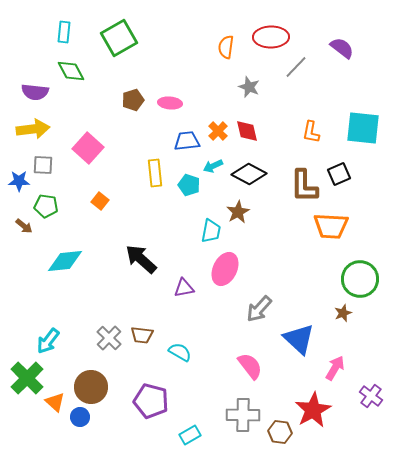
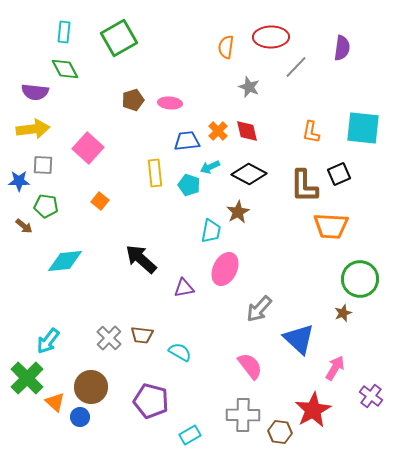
purple semicircle at (342, 48): rotated 60 degrees clockwise
green diamond at (71, 71): moved 6 px left, 2 px up
cyan arrow at (213, 166): moved 3 px left, 1 px down
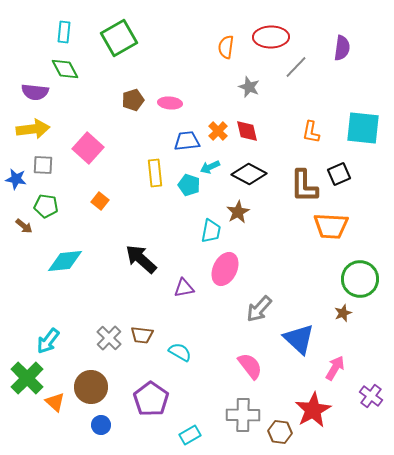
blue star at (19, 181): moved 3 px left, 2 px up; rotated 10 degrees clockwise
purple pentagon at (151, 401): moved 2 px up; rotated 20 degrees clockwise
blue circle at (80, 417): moved 21 px right, 8 px down
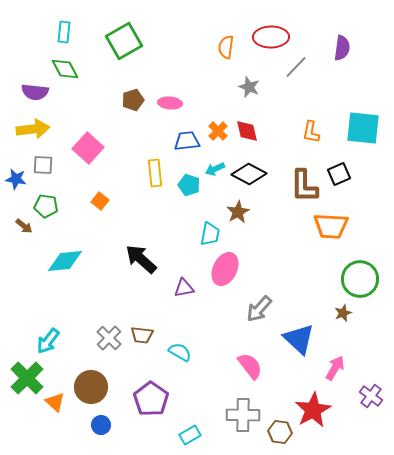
green square at (119, 38): moved 5 px right, 3 px down
cyan arrow at (210, 167): moved 5 px right, 2 px down
cyan trapezoid at (211, 231): moved 1 px left, 3 px down
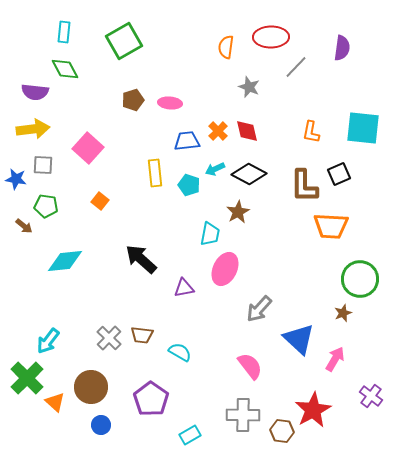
pink arrow at (335, 368): moved 9 px up
brown hexagon at (280, 432): moved 2 px right, 1 px up
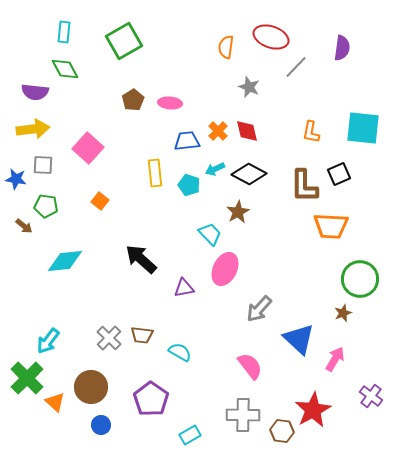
red ellipse at (271, 37): rotated 20 degrees clockwise
brown pentagon at (133, 100): rotated 15 degrees counterclockwise
cyan trapezoid at (210, 234): rotated 55 degrees counterclockwise
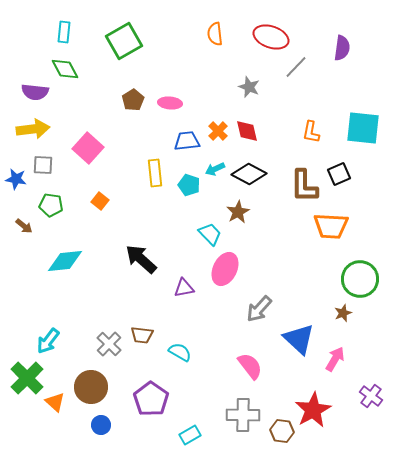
orange semicircle at (226, 47): moved 11 px left, 13 px up; rotated 15 degrees counterclockwise
green pentagon at (46, 206): moved 5 px right, 1 px up
gray cross at (109, 338): moved 6 px down
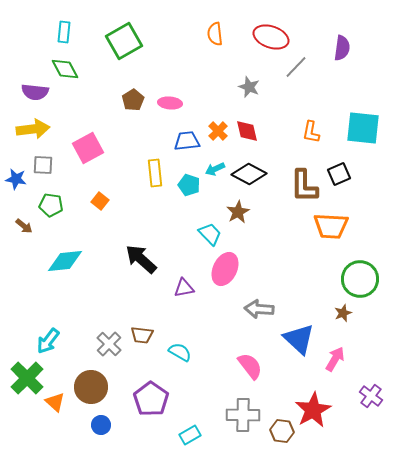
pink square at (88, 148): rotated 20 degrees clockwise
gray arrow at (259, 309): rotated 52 degrees clockwise
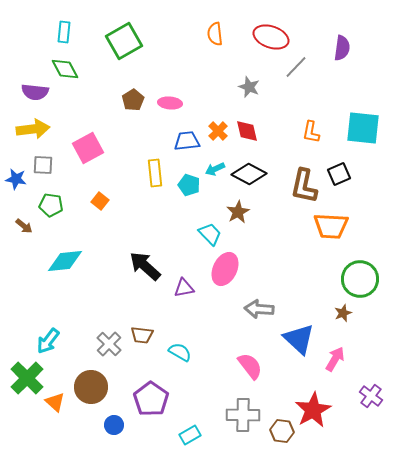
brown L-shape at (304, 186): rotated 12 degrees clockwise
black arrow at (141, 259): moved 4 px right, 7 px down
blue circle at (101, 425): moved 13 px right
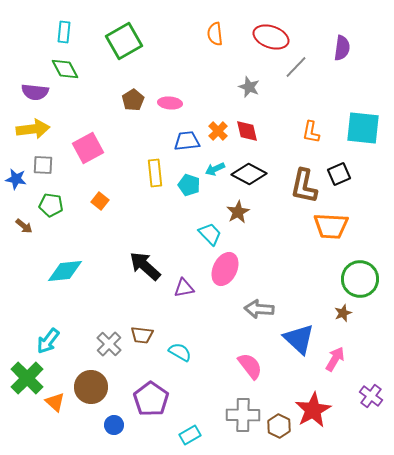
cyan diamond at (65, 261): moved 10 px down
brown hexagon at (282, 431): moved 3 px left, 5 px up; rotated 20 degrees clockwise
